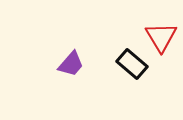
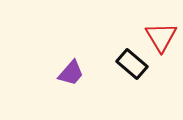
purple trapezoid: moved 9 px down
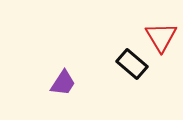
purple trapezoid: moved 8 px left, 10 px down; rotated 8 degrees counterclockwise
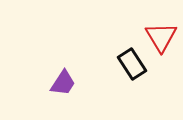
black rectangle: rotated 16 degrees clockwise
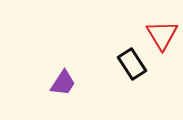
red triangle: moved 1 px right, 2 px up
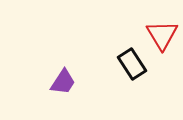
purple trapezoid: moved 1 px up
